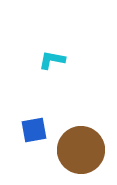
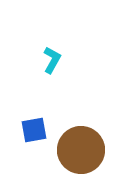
cyan L-shape: rotated 108 degrees clockwise
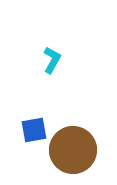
brown circle: moved 8 px left
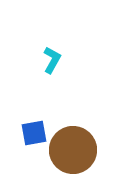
blue square: moved 3 px down
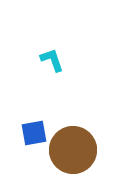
cyan L-shape: rotated 48 degrees counterclockwise
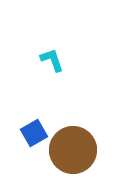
blue square: rotated 20 degrees counterclockwise
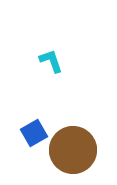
cyan L-shape: moved 1 px left, 1 px down
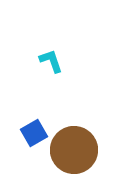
brown circle: moved 1 px right
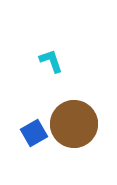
brown circle: moved 26 px up
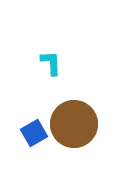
cyan L-shape: moved 2 px down; rotated 16 degrees clockwise
